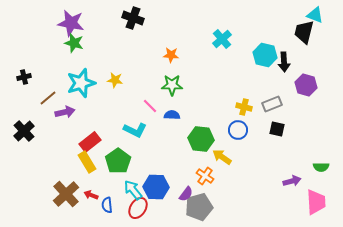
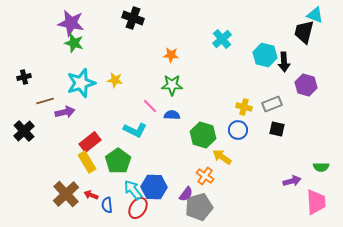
brown line at (48, 98): moved 3 px left, 3 px down; rotated 24 degrees clockwise
green hexagon at (201, 139): moved 2 px right, 4 px up; rotated 10 degrees clockwise
blue hexagon at (156, 187): moved 2 px left
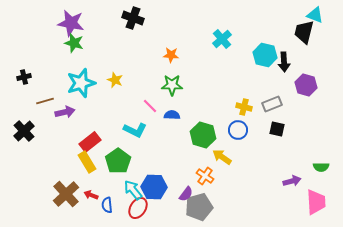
yellow star at (115, 80): rotated 14 degrees clockwise
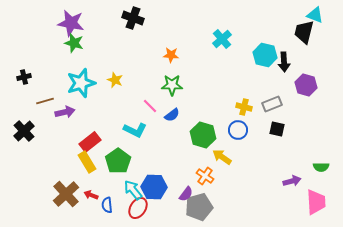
blue semicircle at (172, 115): rotated 140 degrees clockwise
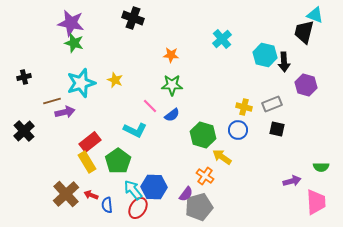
brown line at (45, 101): moved 7 px right
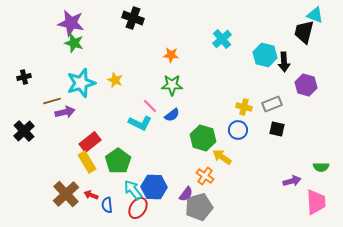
cyan L-shape at (135, 130): moved 5 px right, 7 px up
green hexagon at (203, 135): moved 3 px down
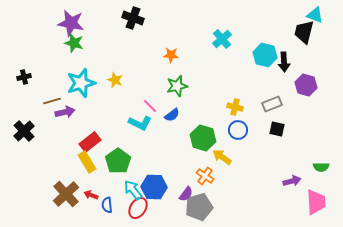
green star at (172, 85): moved 5 px right, 1 px down; rotated 15 degrees counterclockwise
yellow cross at (244, 107): moved 9 px left
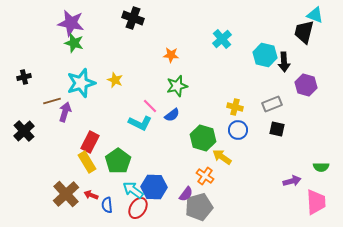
purple arrow at (65, 112): rotated 60 degrees counterclockwise
red rectangle at (90, 142): rotated 25 degrees counterclockwise
cyan arrow at (133, 190): rotated 15 degrees counterclockwise
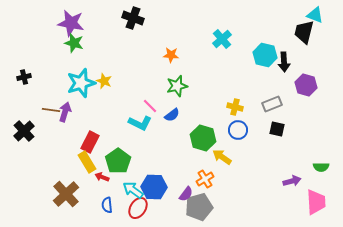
yellow star at (115, 80): moved 11 px left, 1 px down
brown line at (52, 101): moved 1 px left, 9 px down; rotated 24 degrees clockwise
orange cross at (205, 176): moved 3 px down; rotated 24 degrees clockwise
red arrow at (91, 195): moved 11 px right, 18 px up
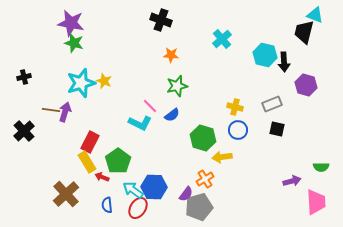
black cross at (133, 18): moved 28 px right, 2 px down
yellow arrow at (222, 157): rotated 42 degrees counterclockwise
